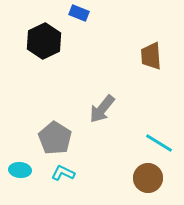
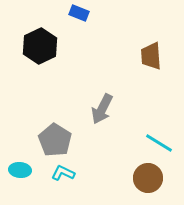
black hexagon: moved 4 px left, 5 px down
gray arrow: rotated 12 degrees counterclockwise
gray pentagon: moved 2 px down
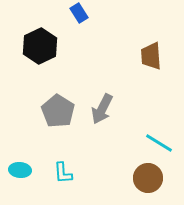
blue rectangle: rotated 36 degrees clockwise
gray pentagon: moved 3 px right, 29 px up
cyan L-shape: rotated 120 degrees counterclockwise
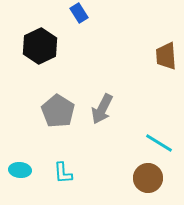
brown trapezoid: moved 15 px right
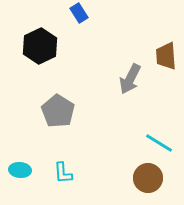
gray arrow: moved 28 px right, 30 px up
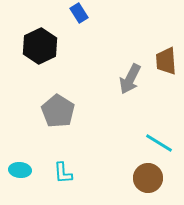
brown trapezoid: moved 5 px down
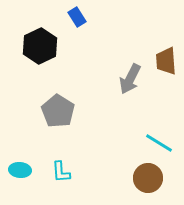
blue rectangle: moved 2 px left, 4 px down
cyan L-shape: moved 2 px left, 1 px up
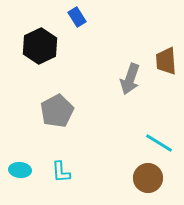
gray arrow: rotated 8 degrees counterclockwise
gray pentagon: moved 1 px left; rotated 12 degrees clockwise
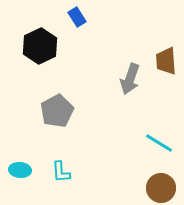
brown circle: moved 13 px right, 10 px down
